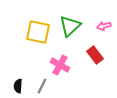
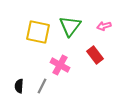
green triangle: rotated 10 degrees counterclockwise
black semicircle: moved 1 px right
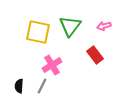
pink cross: moved 8 px left; rotated 30 degrees clockwise
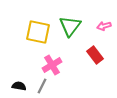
black semicircle: rotated 96 degrees clockwise
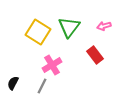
green triangle: moved 1 px left, 1 px down
yellow square: rotated 20 degrees clockwise
black semicircle: moved 6 px left, 3 px up; rotated 72 degrees counterclockwise
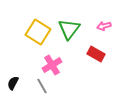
green triangle: moved 2 px down
red rectangle: moved 1 px right, 1 px up; rotated 24 degrees counterclockwise
gray line: rotated 56 degrees counterclockwise
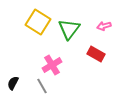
yellow square: moved 10 px up
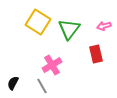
red rectangle: rotated 48 degrees clockwise
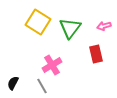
green triangle: moved 1 px right, 1 px up
